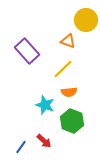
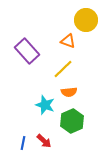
green hexagon: rotated 15 degrees clockwise
blue line: moved 2 px right, 4 px up; rotated 24 degrees counterclockwise
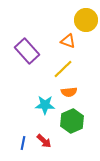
cyan star: rotated 18 degrees counterclockwise
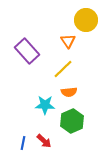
orange triangle: rotated 35 degrees clockwise
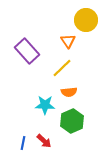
yellow line: moved 1 px left, 1 px up
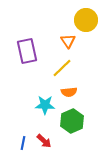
purple rectangle: rotated 30 degrees clockwise
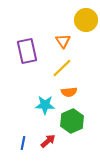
orange triangle: moved 5 px left
red arrow: moved 4 px right; rotated 84 degrees counterclockwise
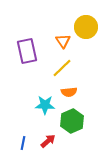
yellow circle: moved 7 px down
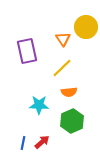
orange triangle: moved 2 px up
cyan star: moved 6 px left
red arrow: moved 6 px left, 1 px down
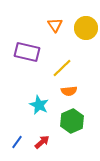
yellow circle: moved 1 px down
orange triangle: moved 8 px left, 14 px up
purple rectangle: moved 1 px down; rotated 65 degrees counterclockwise
orange semicircle: moved 1 px up
cyan star: rotated 24 degrees clockwise
blue line: moved 6 px left, 1 px up; rotated 24 degrees clockwise
